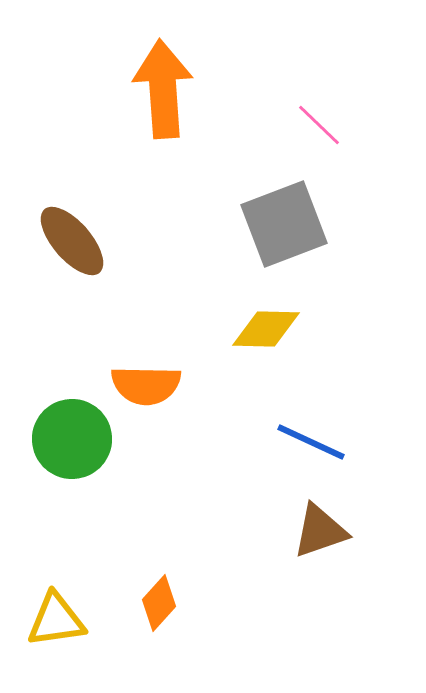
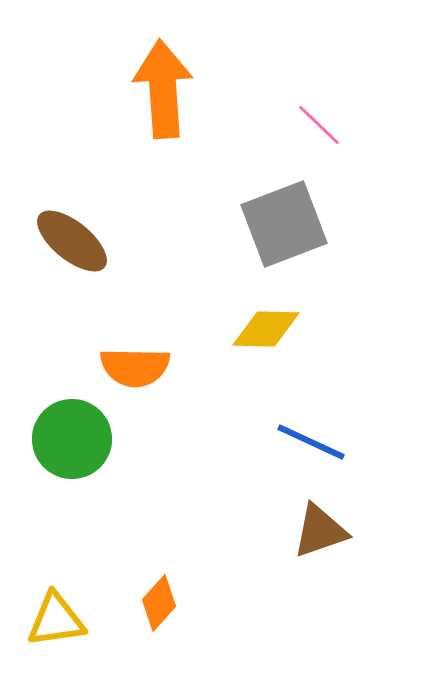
brown ellipse: rotated 10 degrees counterclockwise
orange semicircle: moved 11 px left, 18 px up
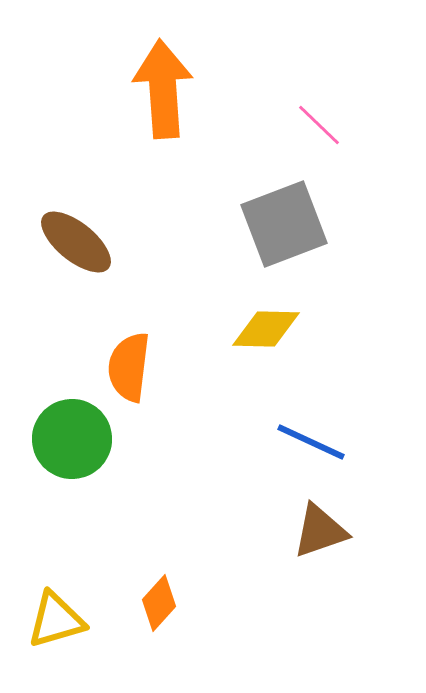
brown ellipse: moved 4 px right, 1 px down
orange semicircle: moved 6 px left; rotated 96 degrees clockwise
yellow triangle: rotated 8 degrees counterclockwise
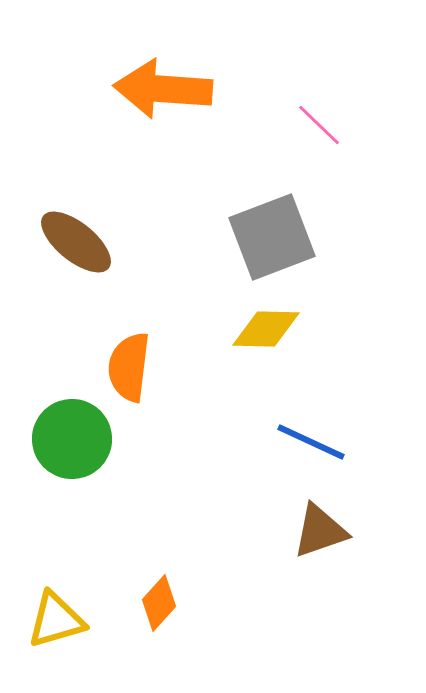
orange arrow: rotated 82 degrees counterclockwise
gray square: moved 12 px left, 13 px down
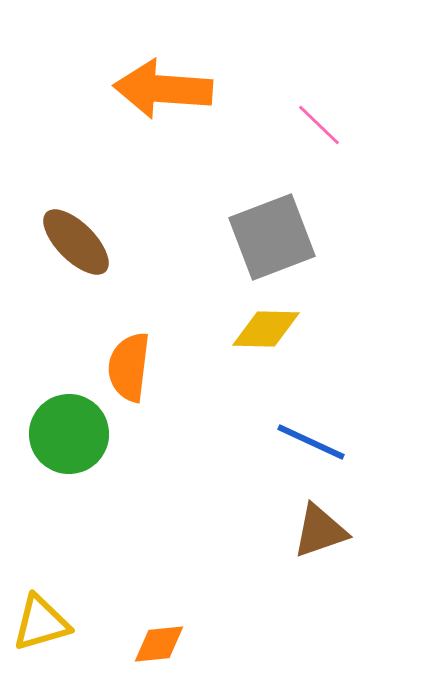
brown ellipse: rotated 6 degrees clockwise
green circle: moved 3 px left, 5 px up
orange diamond: moved 41 px down; rotated 42 degrees clockwise
yellow triangle: moved 15 px left, 3 px down
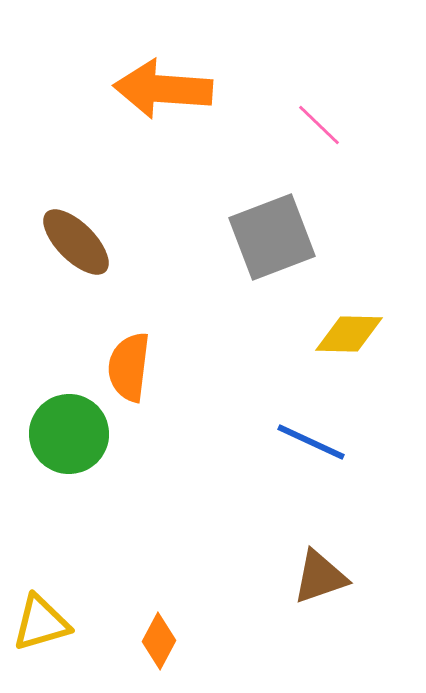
yellow diamond: moved 83 px right, 5 px down
brown triangle: moved 46 px down
orange diamond: moved 3 px up; rotated 56 degrees counterclockwise
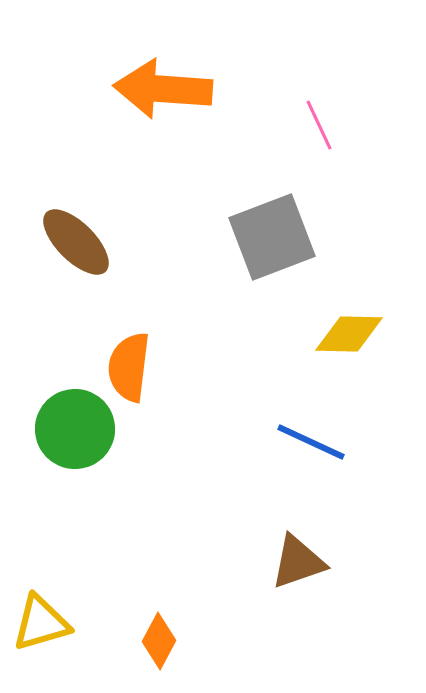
pink line: rotated 21 degrees clockwise
green circle: moved 6 px right, 5 px up
brown triangle: moved 22 px left, 15 px up
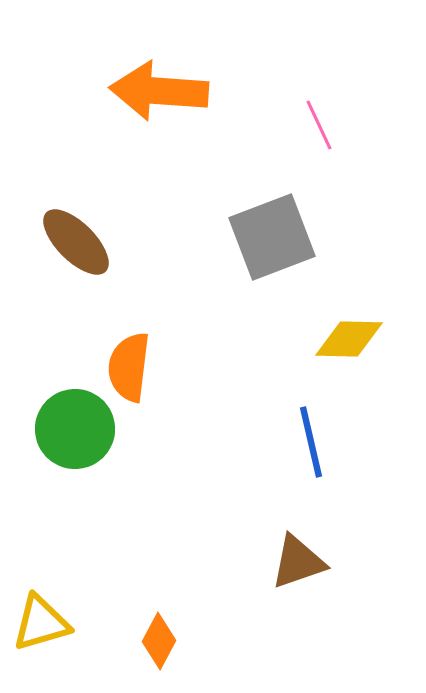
orange arrow: moved 4 px left, 2 px down
yellow diamond: moved 5 px down
blue line: rotated 52 degrees clockwise
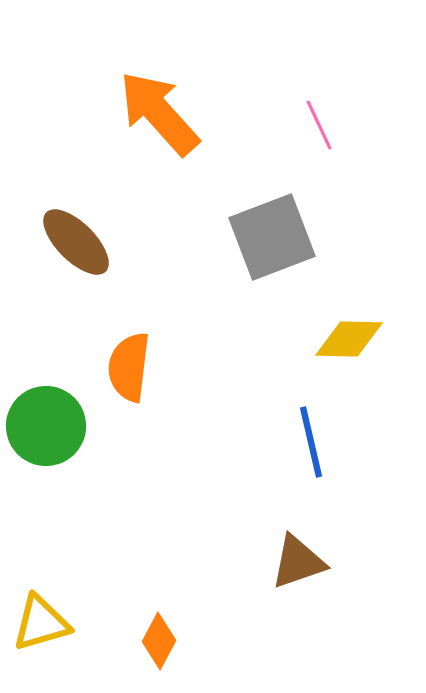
orange arrow: moved 22 px down; rotated 44 degrees clockwise
green circle: moved 29 px left, 3 px up
